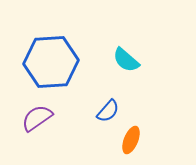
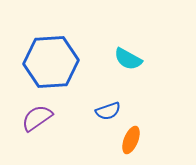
cyan semicircle: moved 2 px right, 1 px up; rotated 12 degrees counterclockwise
blue semicircle: rotated 30 degrees clockwise
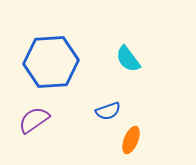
cyan semicircle: rotated 24 degrees clockwise
purple semicircle: moved 3 px left, 2 px down
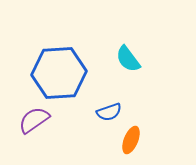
blue hexagon: moved 8 px right, 11 px down
blue semicircle: moved 1 px right, 1 px down
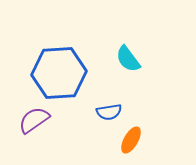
blue semicircle: rotated 10 degrees clockwise
orange ellipse: rotated 8 degrees clockwise
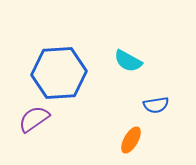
cyan semicircle: moved 2 px down; rotated 24 degrees counterclockwise
blue semicircle: moved 47 px right, 7 px up
purple semicircle: moved 1 px up
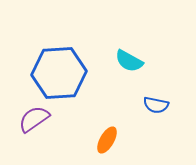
cyan semicircle: moved 1 px right
blue semicircle: rotated 20 degrees clockwise
orange ellipse: moved 24 px left
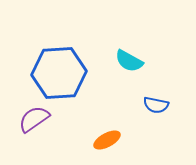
orange ellipse: rotated 32 degrees clockwise
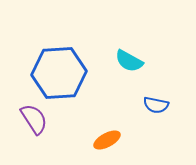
purple semicircle: rotated 92 degrees clockwise
